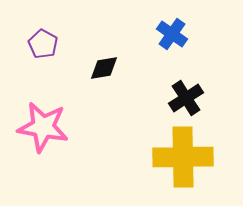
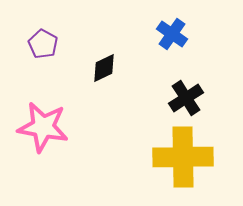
black diamond: rotated 16 degrees counterclockwise
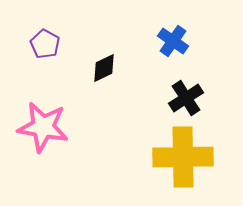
blue cross: moved 1 px right, 7 px down
purple pentagon: moved 2 px right
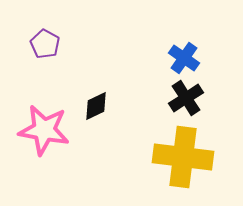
blue cross: moved 11 px right, 17 px down
black diamond: moved 8 px left, 38 px down
pink star: moved 1 px right, 3 px down
yellow cross: rotated 8 degrees clockwise
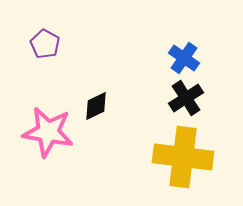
pink star: moved 4 px right, 2 px down
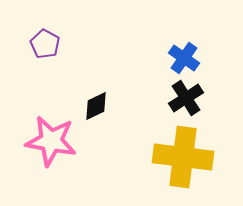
pink star: moved 3 px right, 9 px down
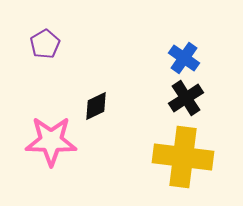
purple pentagon: rotated 12 degrees clockwise
pink star: rotated 9 degrees counterclockwise
